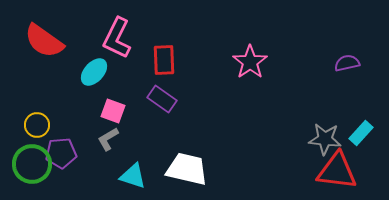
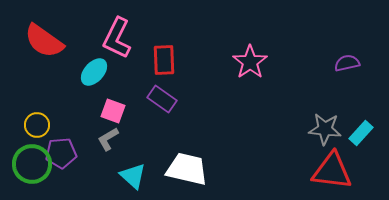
gray star: moved 10 px up
red triangle: moved 5 px left
cyan triangle: rotated 24 degrees clockwise
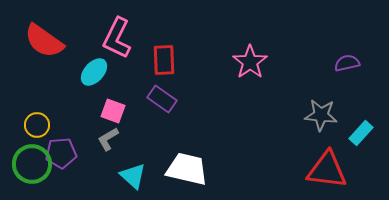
gray star: moved 4 px left, 14 px up
red triangle: moved 5 px left, 1 px up
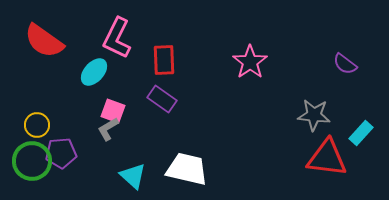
purple semicircle: moved 2 px left, 1 px down; rotated 130 degrees counterclockwise
gray star: moved 7 px left
gray L-shape: moved 10 px up
green circle: moved 3 px up
red triangle: moved 12 px up
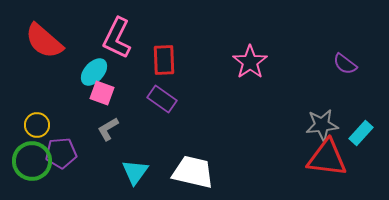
red semicircle: rotated 6 degrees clockwise
pink square: moved 11 px left, 18 px up
gray star: moved 8 px right, 10 px down; rotated 12 degrees counterclockwise
white trapezoid: moved 6 px right, 3 px down
cyan triangle: moved 2 px right, 4 px up; rotated 24 degrees clockwise
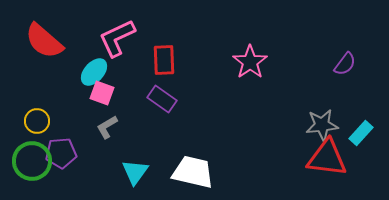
pink L-shape: rotated 39 degrees clockwise
purple semicircle: rotated 90 degrees counterclockwise
yellow circle: moved 4 px up
gray L-shape: moved 1 px left, 2 px up
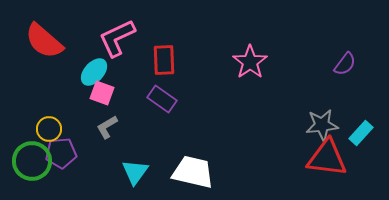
yellow circle: moved 12 px right, 8 px down
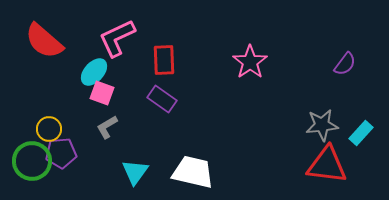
red triangle: moved 7 px down
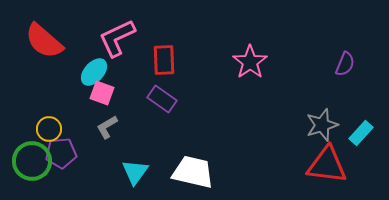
purple semicircle: rotated 15 degrees counterclockwise
gray star: rotated 12 degrees counterclockwise
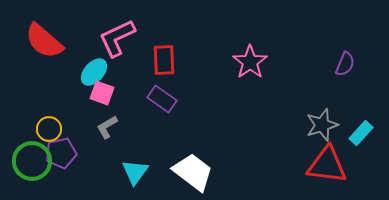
purple pentagon: rotated 8 degrees counterclockwise
white trapezoid: rotated 24 degrees clockwise
